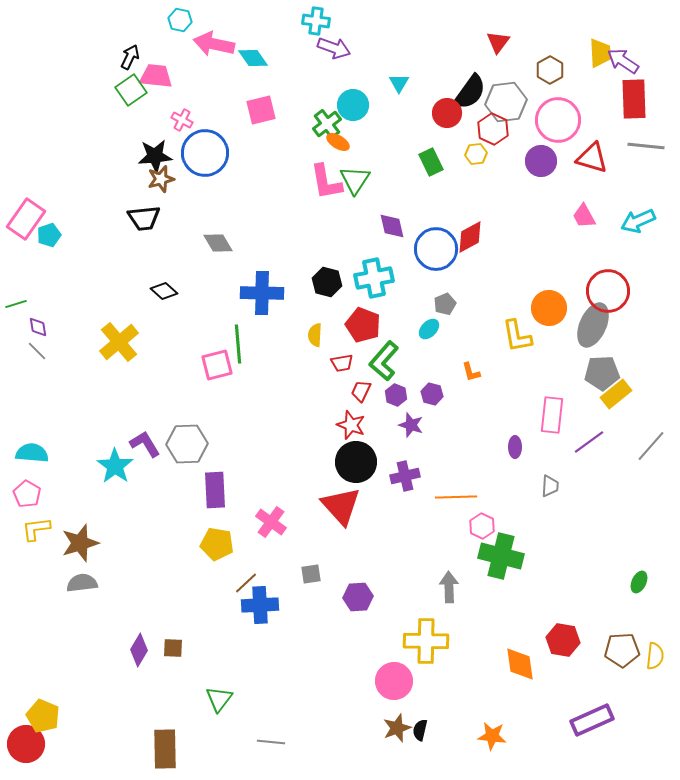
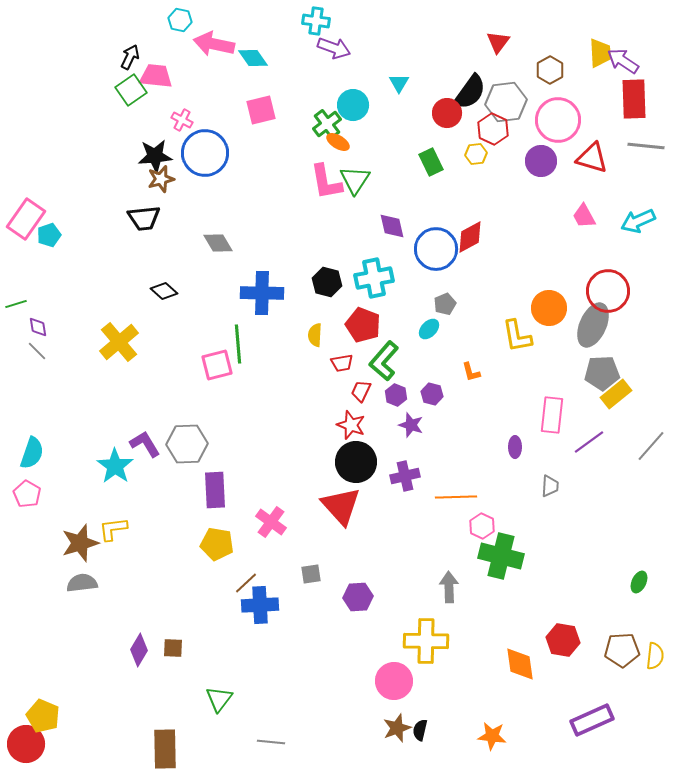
cyan semicircle at (32, 453): rotated 104 degrees clockwise
yellow L-shape at (36, 529): moved 77 px right
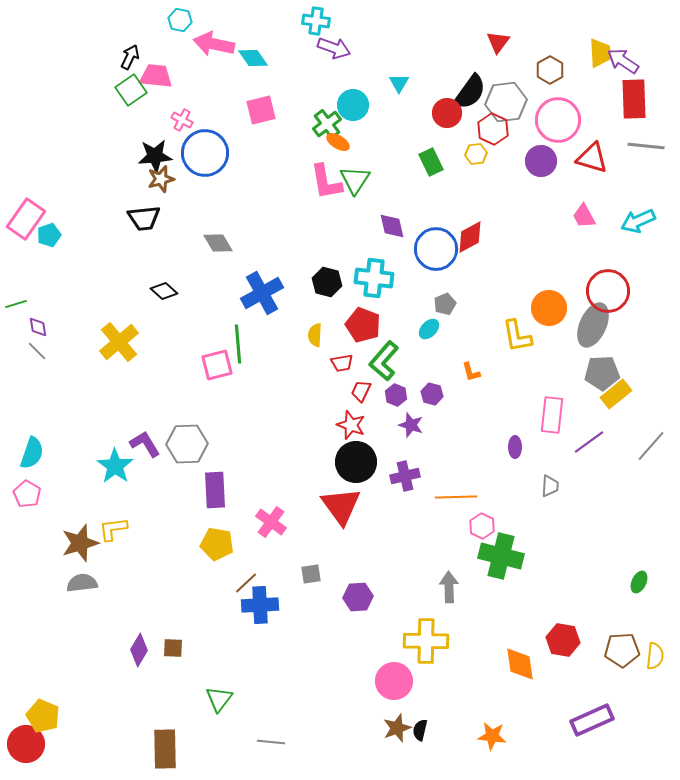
cyan cross at (374, 278): rotated 18 degrees clockwise
blue cross at (262, 293): rotated 30 degrees counterclockwise
red triangle at (341, 506): rotated 6 degrees clockwise
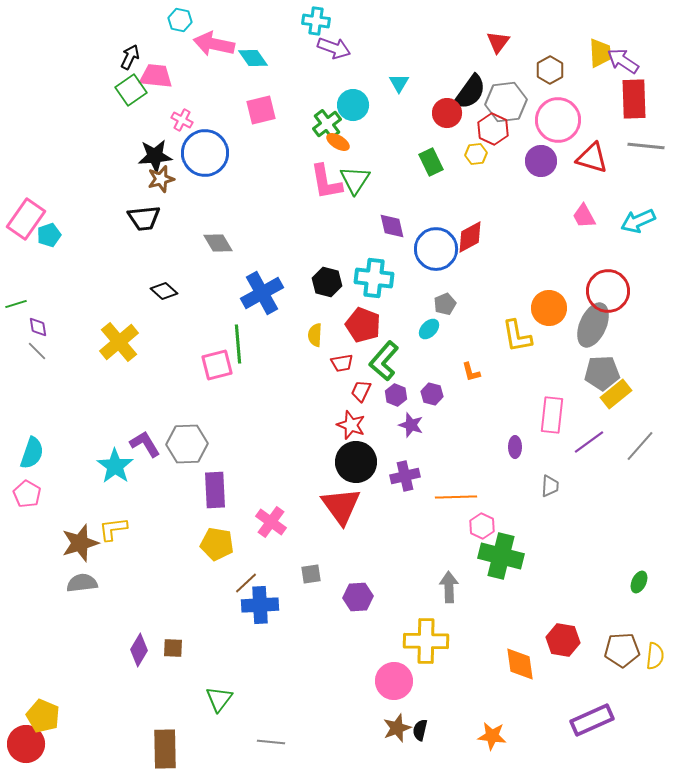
gray line at (651, 446): moved 11 px left
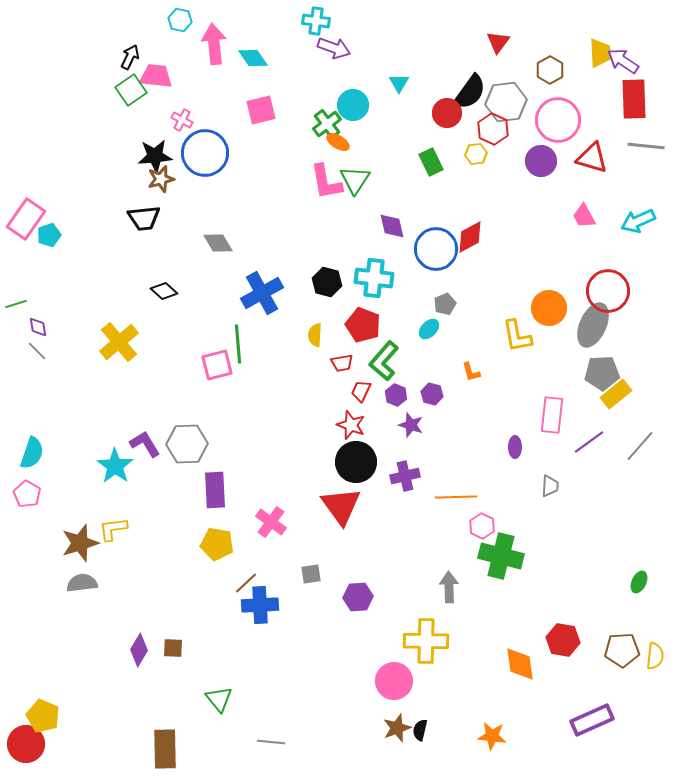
pink arrow at (214, 44): rotated 72 degrees clockwise
green triangle at (219, 699): rotated 16 degrees counterclockwise
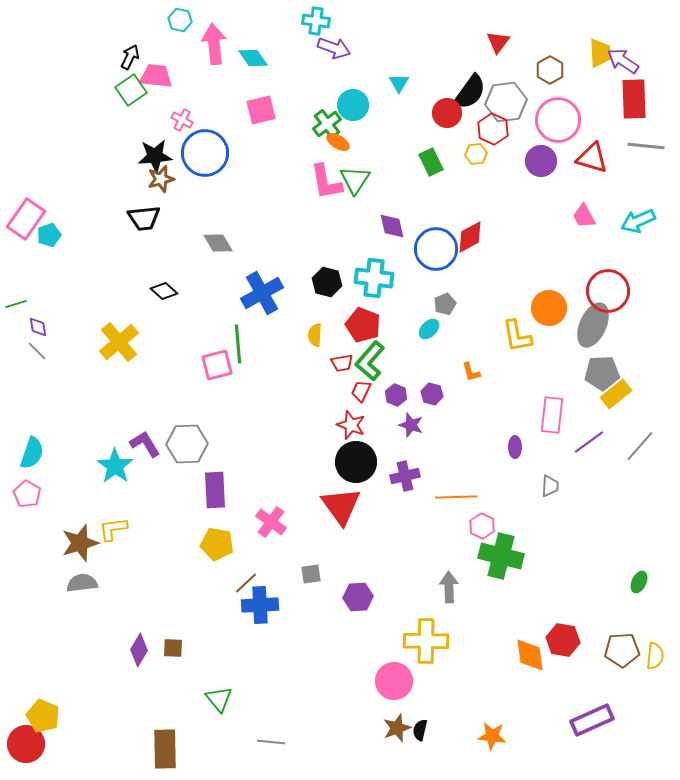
green L-shape at (384, 361): moved 14 px left
orange diamond at (520, 664): moved 10 px right, 9 px up
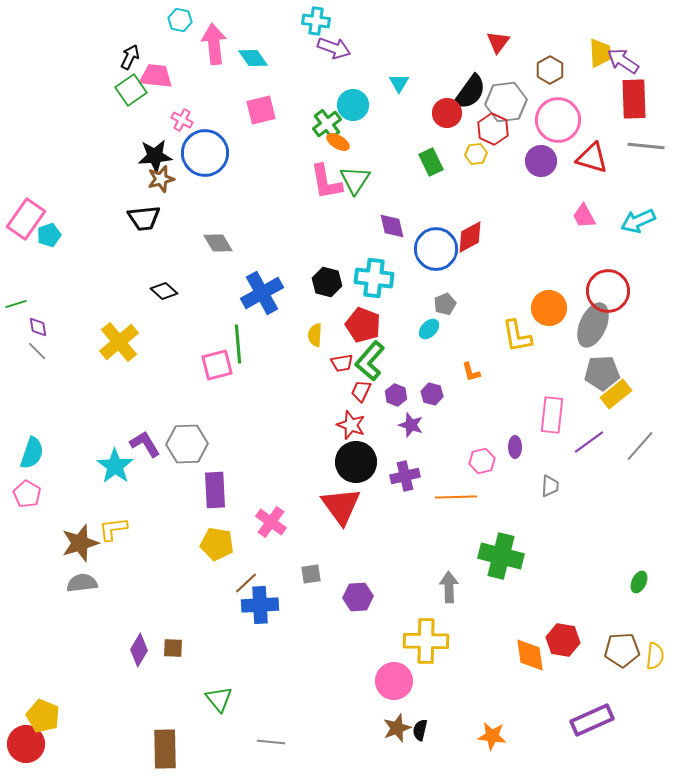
pink hexagon at (482, 526): moved 65 px up; rotated 20 degrees clockwise
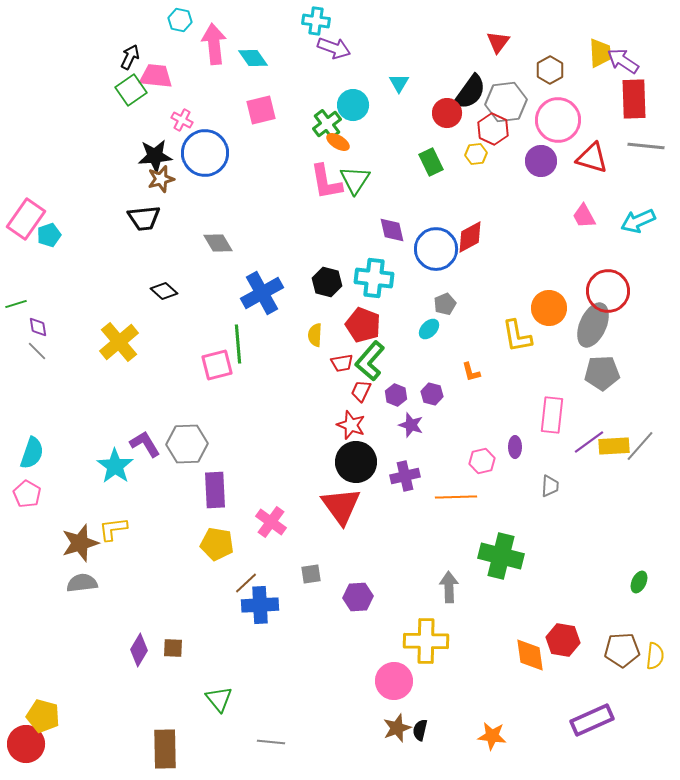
purple diamond at (392, 226): moved 4 px down
yellow rectangle at (616, 394): moved 2 px left, 52 px down; rotated 36 degrees clockwise
yellow pentagon at (43, 716): rotated 8 degrees counterclockwise
